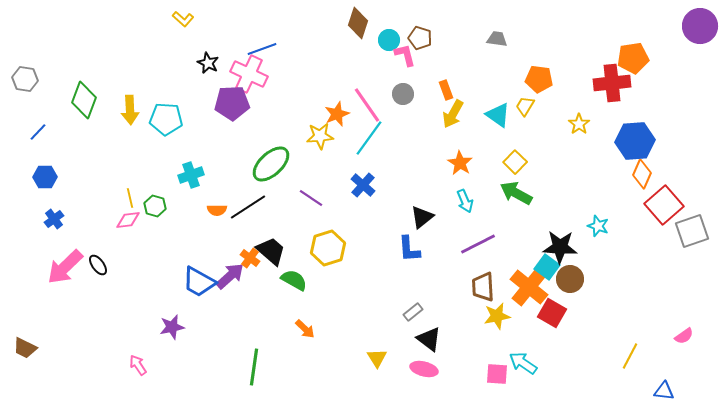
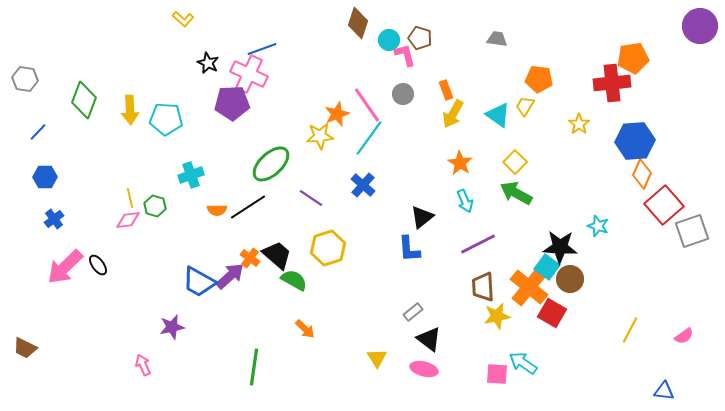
black trapezoid at (271, 251): moved 6 px right, 4 px down
yellow line at (630, 356): moved 26 px up
pink arrow at (138, 365): moved 5 px right; rotated 10 degrees clockwise
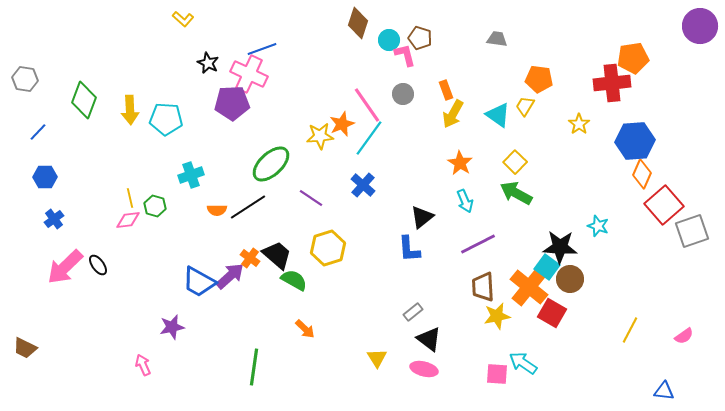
orange star at (337, 114): moved 5 px right, 10 px down
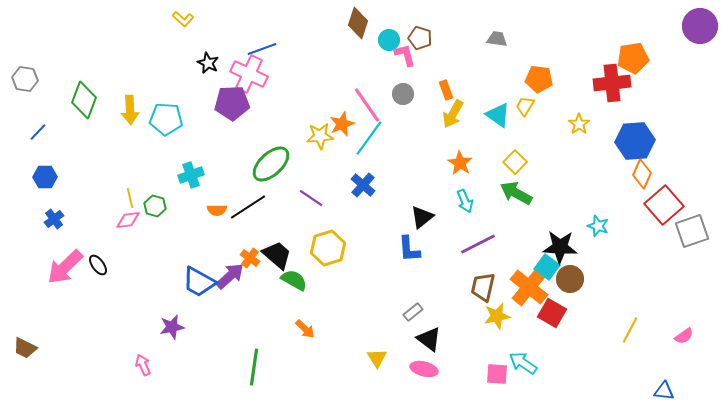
brown trapezoid at (483, 287): rotated 16 degrees clockwise
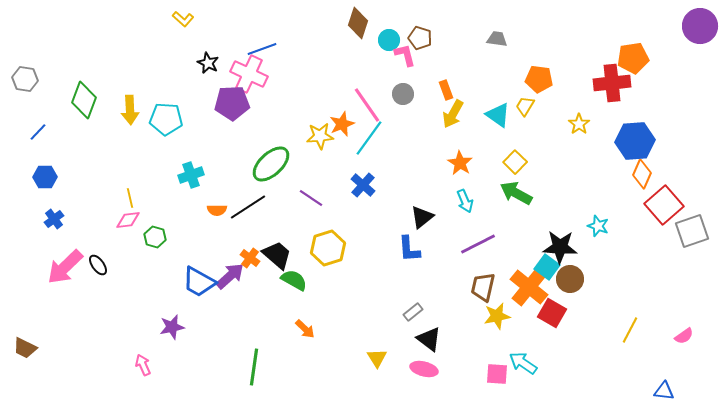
green hexagon at (155, 206): moved 31 px down
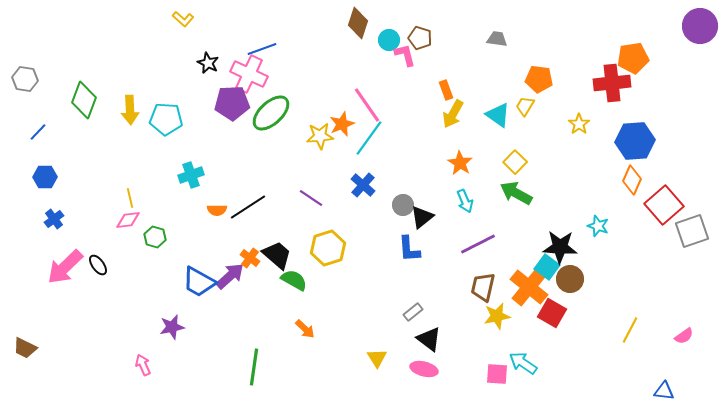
gray circle at (403, 94): moved 111 px down
green ellipse at (271, 164): moved 51 px up
orange diamond at (642, 174): moved 10 px left, 6 px down
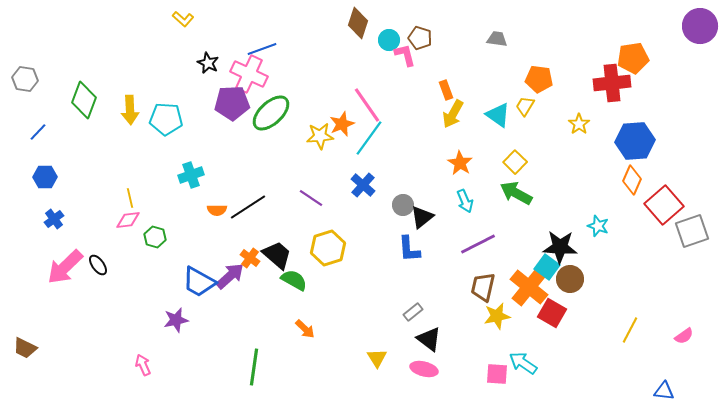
purple star at (172, 327): moved 4 px right, 7 px up
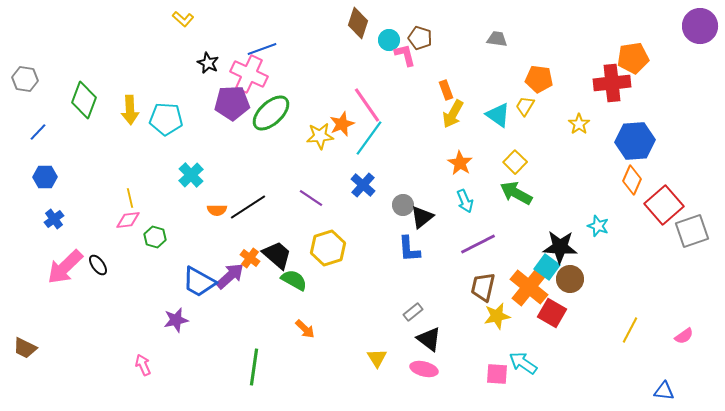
cyan cross at (191, 175): rotated 25 degrees counterclockwise
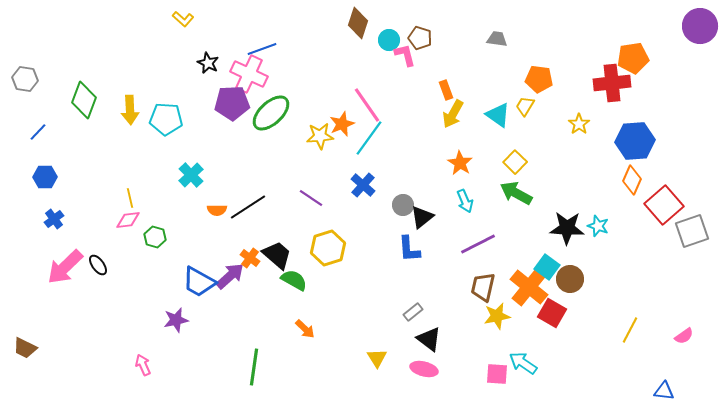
black star at (560, 247): moved 7 px right, 19 px up
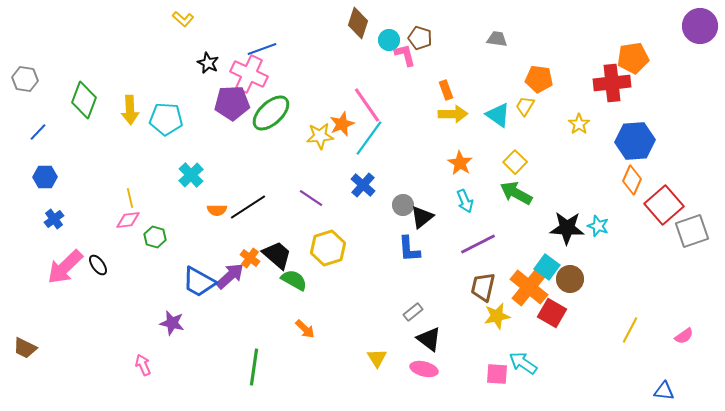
yellow arrow at (453, 114): rotated 120 degrees counterclockwise
purple star at (176, 320): moved 4 px left, 3 px down; rotated 25 degrees clockwise
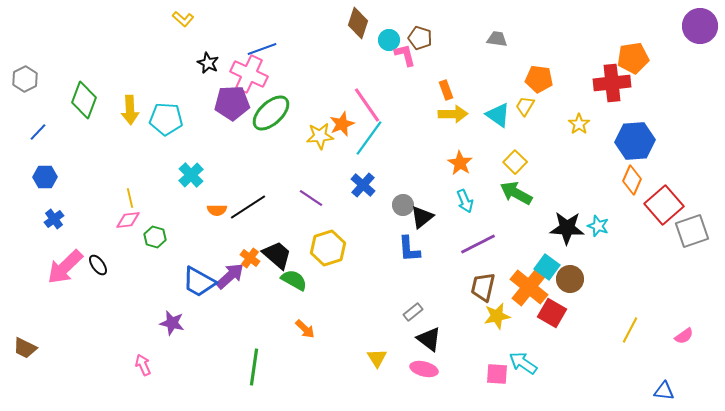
gray hexagon at (25, 79): rotated 25 degrees clockwise
